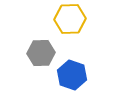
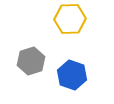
gray hexagon: moved 10 px left, 8 px down; rotated 16 degrees counterclockwise
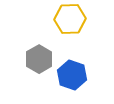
gray hexagon: moved 8 px right, 2 px up; rotated 12 degrees counterclockwise
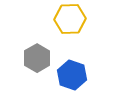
gray hexagon: moved 2 px left, 1 px up
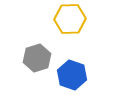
gray hexagon: rotated 12 degrees clockwise
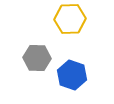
gray hexagon: rotated 20 degrees clockwise
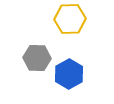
blue hexagon: moved 3 px left, 1 px up; rotated 12 degrees clockwise
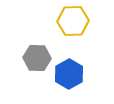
yellow hexagon: moved 3 px right, 2 px down
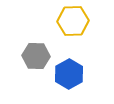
gray hexagon: moved 1 px left, 2 px up
